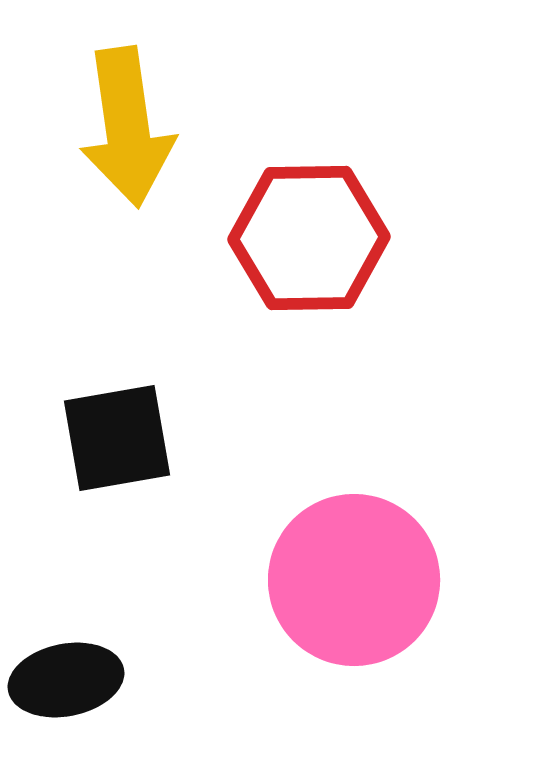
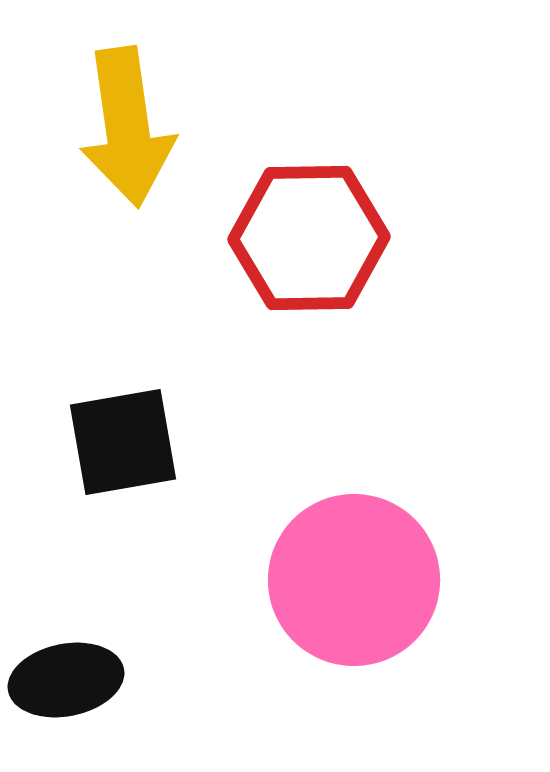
black square: moved 6 px right, 4 px down
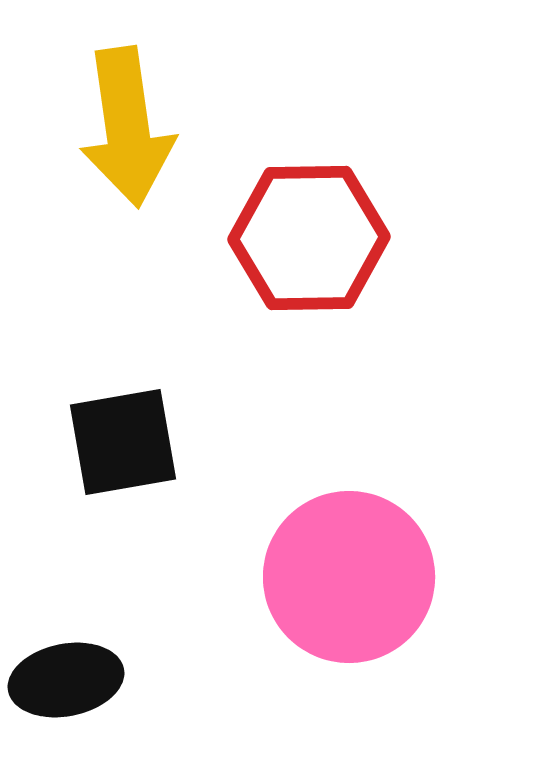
pink circle: moved 5 px left, 3 px up
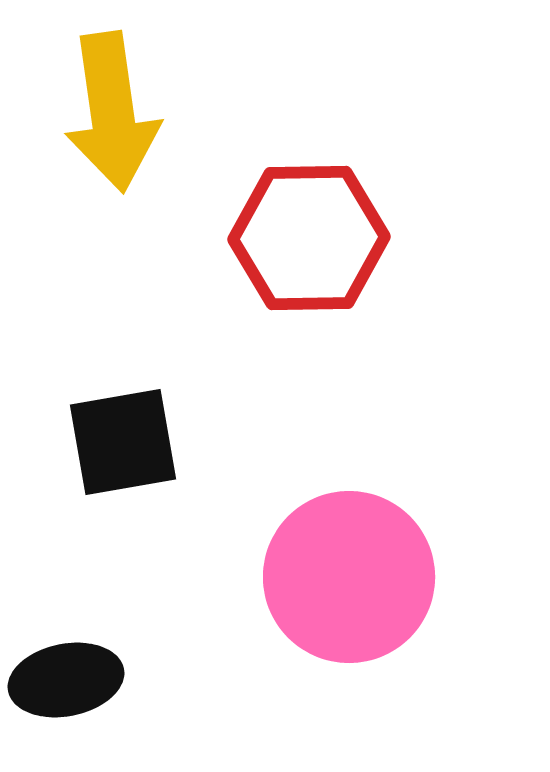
yellow arrow: moved 15 px left, 15 px up
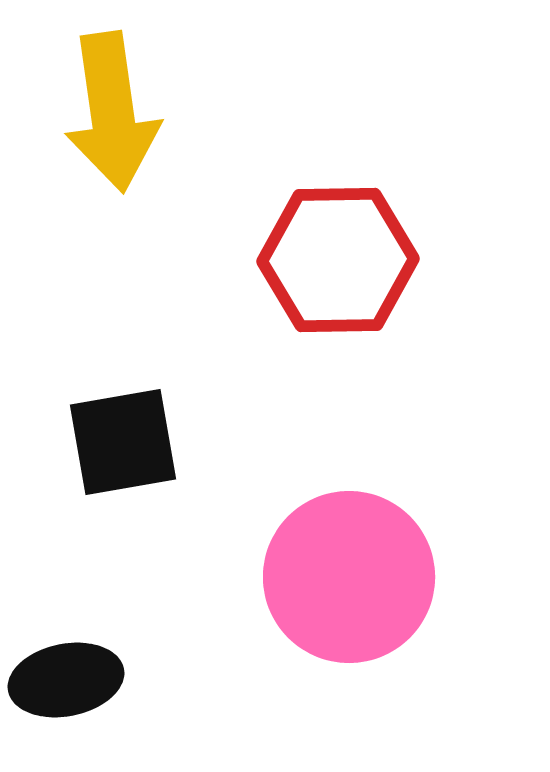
red hexagon: moved 29 px right, 22 px down
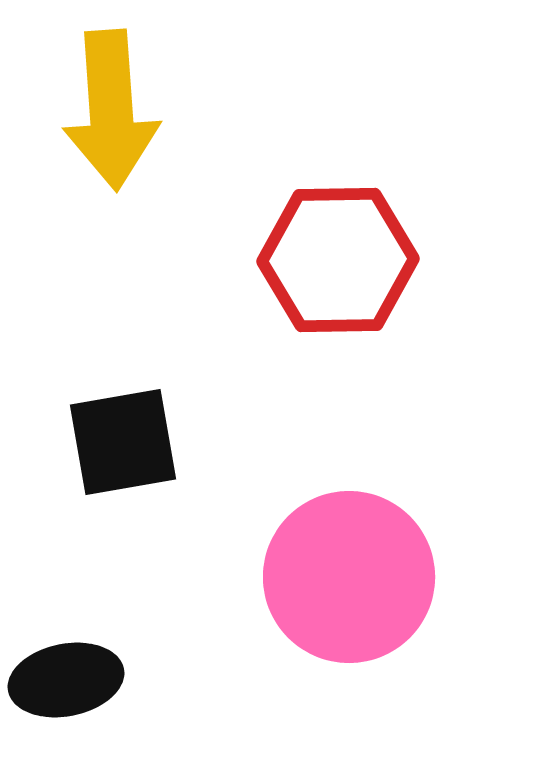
yellow arrow: moved 1 px left, 2 px up; rotated 4 degrees clockwise
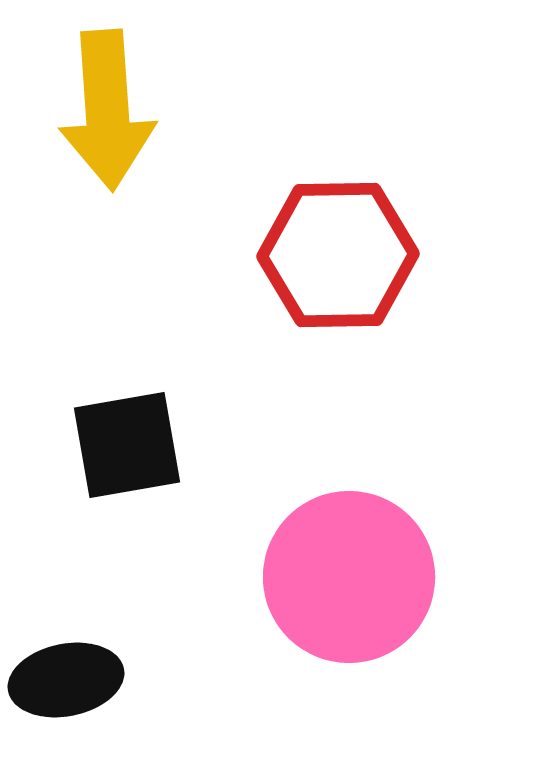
yellow arrow: moved 4 px left
red hexagon: moved 5 px up
black square: moved 4 px right, 3 px down
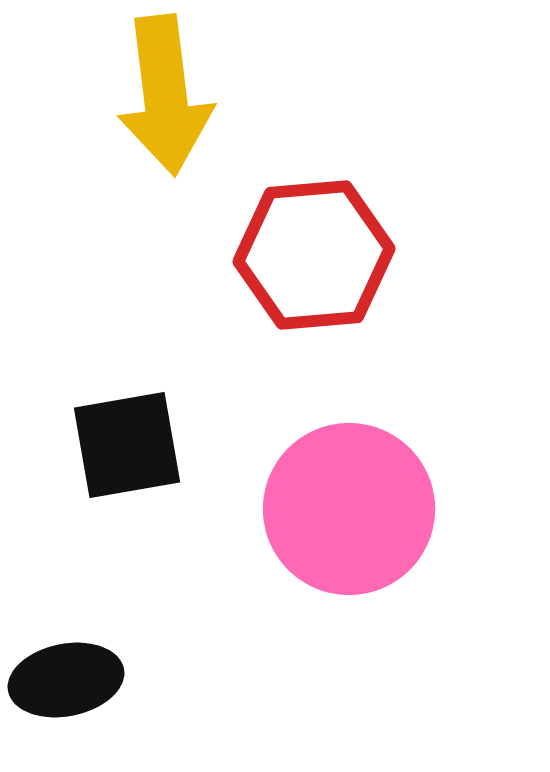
yellow arrow: moved 58 px right, 15 px up; rotated 3 degrees counterclockwise
red hexagon: moved 24 px left; rotated 4 degrees counterclockwise
pink circle: moved 68 px up
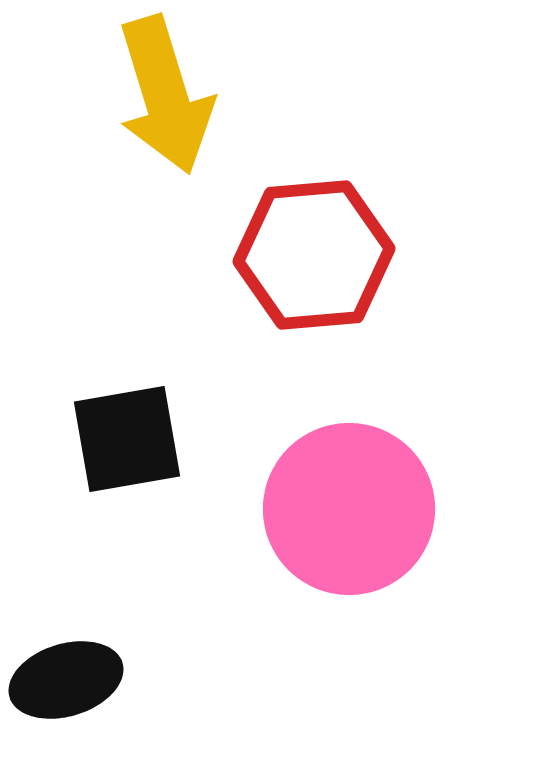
yellow arrow: rotated 10 degrees counterclockwise
black square: moved 6 px up
black ellipse: rotated 6 degrees counterclockwise
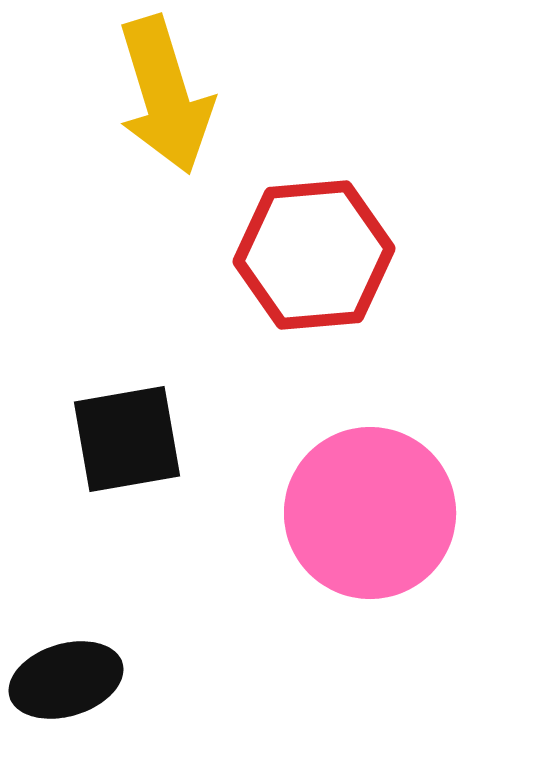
pink circle: moved 21 px right, 4 px down
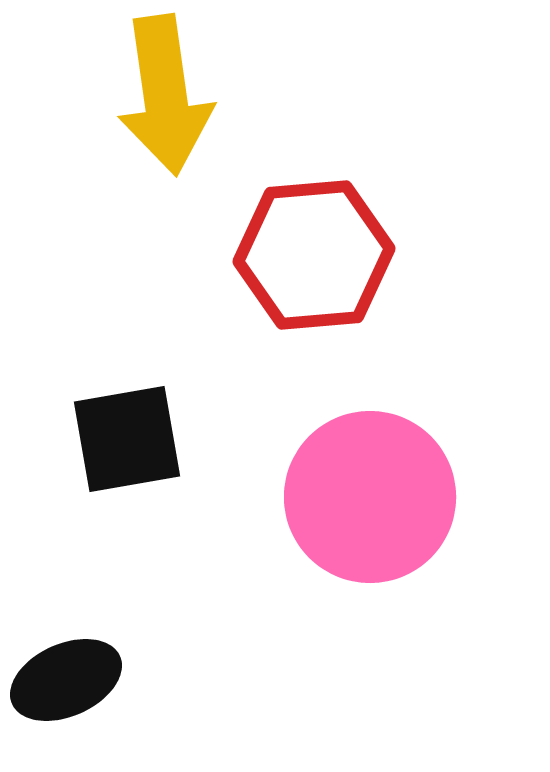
yellow arrow: rotated 9 degrees clockwise
pink circle: moved 16 px up
black ellipse: rotated 7 degrees counterclockwise
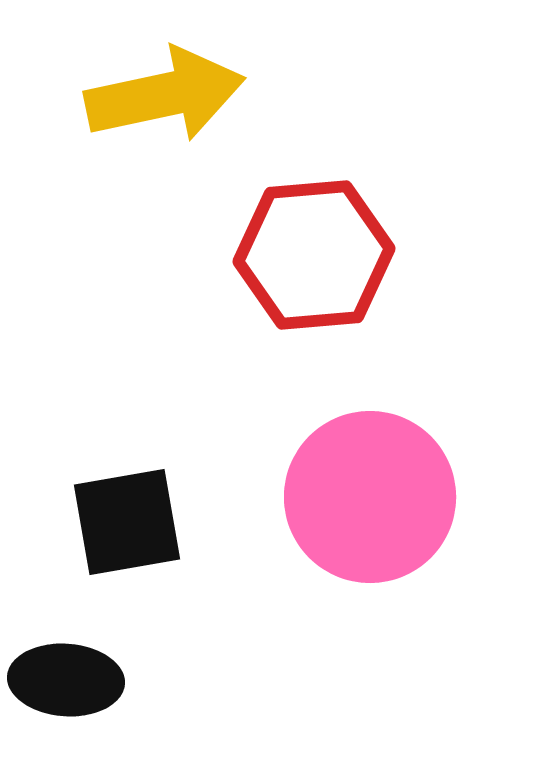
yellow arrow: rotated 94 degrees counterclockwise
black square: moved 83 px down
black ellipse: rotated 28 degrees clockwise
